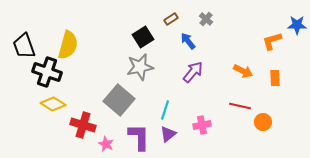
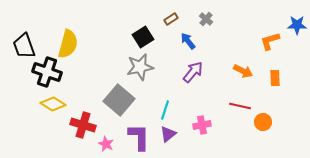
orange L-shape: moved 2 px left
yellow semicircle: moved 1 px up
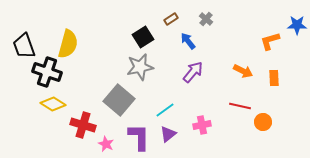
orange rectangle: moved 1 px left
cyan line: rotated 36 degrees clockwise
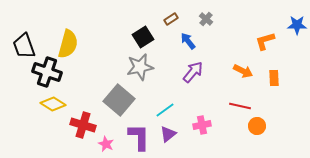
orange L-shape: moved 5 px left
orange circle: moved 6 px left, 4 px down
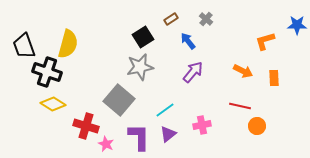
red cross: moved 3 px right, 1 px down
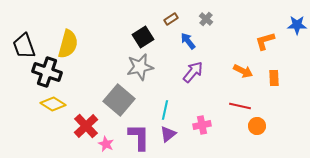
cyan line: rotated 42 degrees counterclockwise
red cross: rotated 30 degrees clockwise
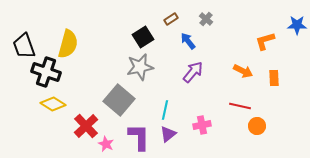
black cross: moved 1 px left
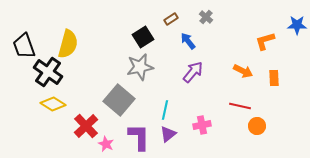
gray cross: moved 2 px up
black cross: moved 2 px right; rotated 16 degrees clockwise
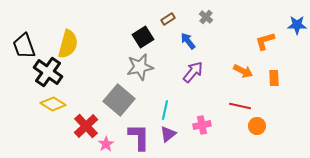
brown rectangle: moved 3 px left
pink star: rotated 14 degrees clockwise
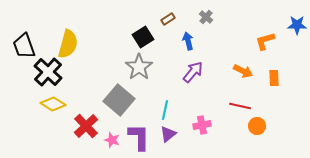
blue arrow: rotated 24 degrees clockwise
gray star: moved 1 px left; rotated 24 degrees counterclockwise
black cross: rotated 8 degrees clockwise
pink star: moved 6 px right, 4 px up; rotated 21 degrees counterclockwise
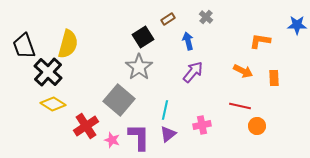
orange L-shape: moved 5 px left; rotated 25 degrees clockwise
red cross: rotated 10 degrees clockwise
